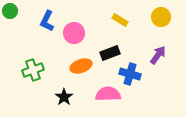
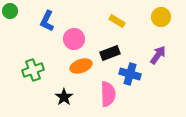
yellow rectangle: moved 3 px left, 1 px down
pink circle: moved 6 px down
pink semicircle: rotated 90 degrees clockwise
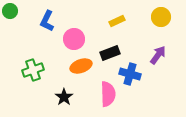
yellow rectangle: rotated 56 degrees counterclockwise
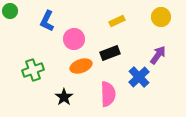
blue cross: moved 9 px right, 3 px down; rotated 30 degrees clockwise
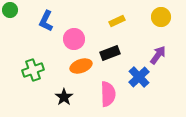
green circle: moved 1 px up
blue L-shape: moved 1 px left
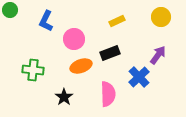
green cross: rotated 25 degrees clockwise
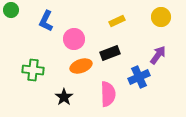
green circle: moved 1 px right
blue cross: rotated 20 degrees clockwise
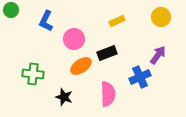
black rectangle: moved 3 px left
orange ellipse: rotated 15 degrees counterclockwise
green cross: moved 4 px down
blue cross: moved 1 px right
black star: rotated 18 degrees counterclockwise
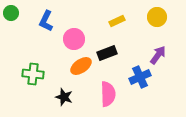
green circle: moved 3 px down
yellow circle: moved 4 px left
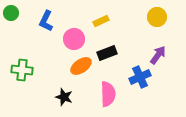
yellow rectangle: moved 16 px left
green cross: moved 11 px left, 4 px up
